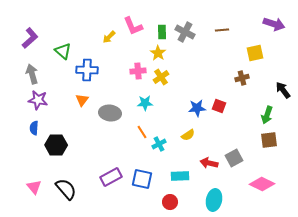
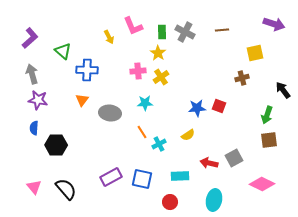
yellow arrow: rotated 72 degrees counterclockwise
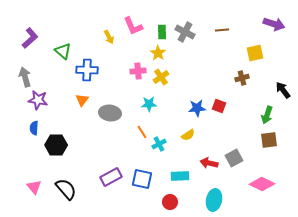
gray arrow: moved 7 px left, 3 px down
cyan star: moved 4 px right, 1 px down
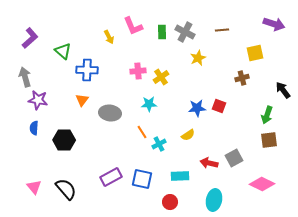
yellow star: moved 40 px right, 5 px down; rotated 14 degrees clockwise
black hexagon: moved 8 px right, 5 px up
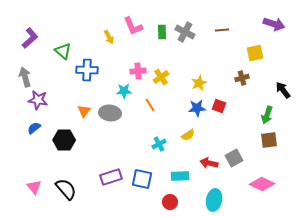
yellow star: moved 1 px right, 25 px down
orange triangle: moved 2 px right, 11 px down
cyan star: moved 25 px left, 13 px up
blue semicircle: rotated 48 degrees clockwise
orange line: moved 8 px right, 27 px up
purple rectangle: rotated 10 degrees clockwise
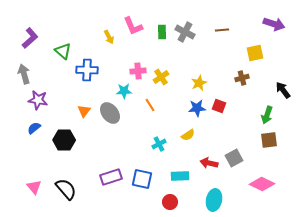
gray arrow: moved 1 px left, 3 px up
gray ellipse: rotated 45 degrees clockwise
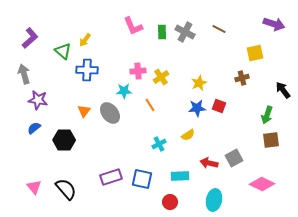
brown line: moved 3 px left, 1 px up; rotated 32 degrees clockwise
yellow arrow: moved 24 px left, 3 px down; rotated 64 degrees clockwise
brown square: moved 2 px right
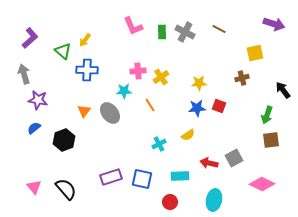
yellow star: rotated 21 degrees clockwise
black hexagon: rotated 20 degrees counterclockwise
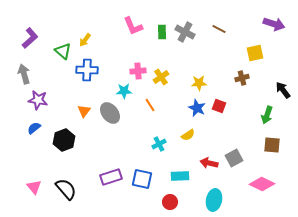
blue star: rotated 30 degrees clockwise
brown square: moved 1 px right, 5 px down; rotated 12 degrees clockwise
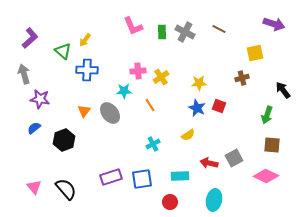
purple star: moved 2 px right, 1 px up
cyan cross: moved 6 px left
blue square: rotated 20 degrees counterclockwise
pink diamond: moved 4 px right, 8 px up
